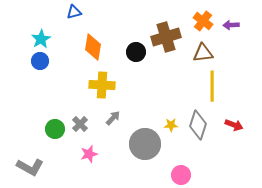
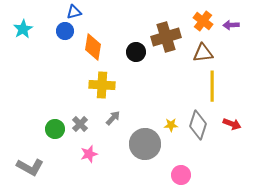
cyan star: moved 18 px left, 10 px up
blue circle: moved 25 px right, 30 px up
red arrow: moved 2 px left, 1 px up
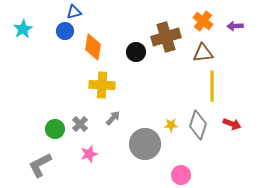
purple arrow: moved 4 px right, 1 px down
gray L-shape: moved 10 px right, 2 px up; rotated 124 degrees clockwise
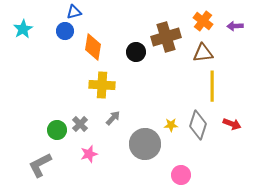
green circle: moved 2 px right, 1 px down
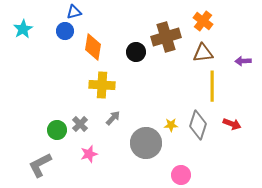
purple arrow: moved 8 px right, 35 px down
gray circle: moved 1 px right, 1 px up
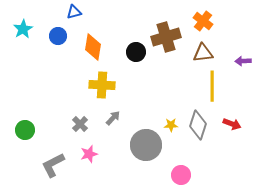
blue circle: moved 7 px left, 5 px down
green circle: moved 32 px left
gray circle: moved 2 px down
gray L-shape: moved 13 px right
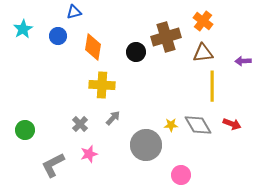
gray diamond: rotated 48 degrees counterclockwise
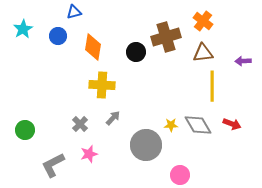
pink circle: moved 1 px left
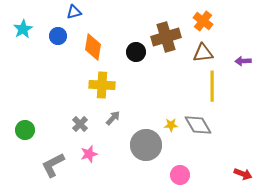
red arrow: moved 11 px right, 50 px down
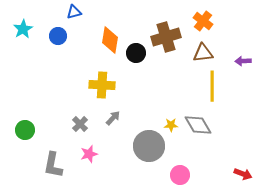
orange diamond: moved 17 px right, 7 px up
black circle: moved 1 px down
gray circle: moved 3 px right, 1 px down
gray L-shape: rotated 52 degrees counterclockwise
